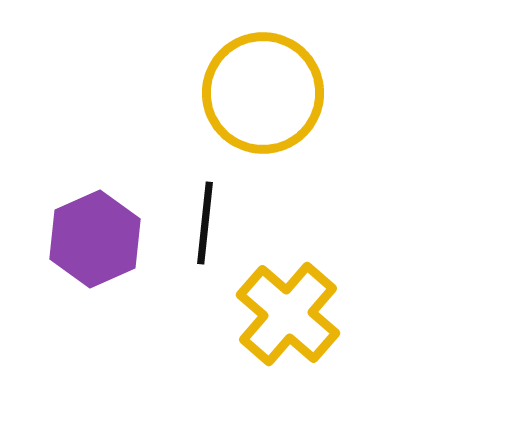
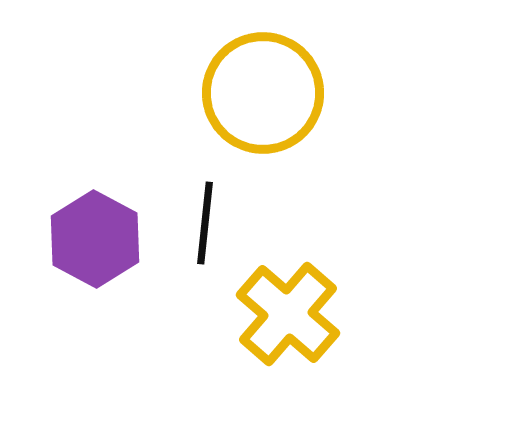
purple hexagon: rotated 8 degrees counterclockwise
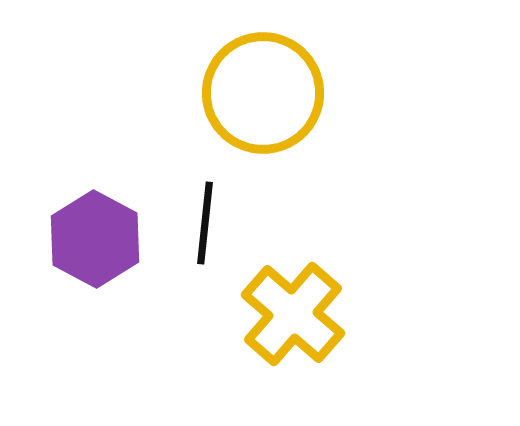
yellow cross: moved 5 px right
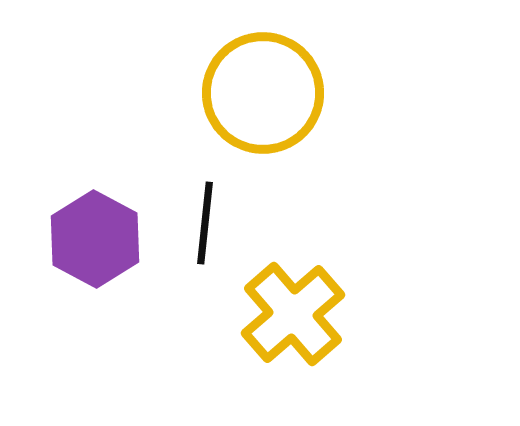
yellow cross: rotated 8 degrees clockwise
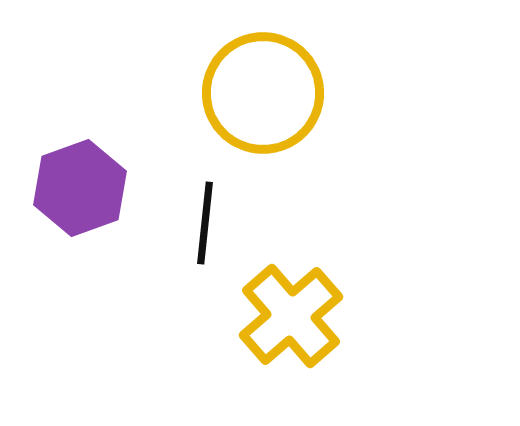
purple hexagon: moved 15 px left, 51 px up; rotated 12 degrees clockwise
yellow cross: moved 2 px left, 2 px down
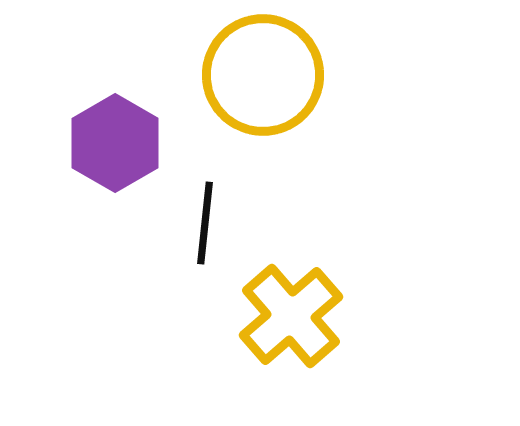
yellow circle: moved 18 px up
purple hexagon: moved 35 px right, 45 px up; rotated 10 degrees counterclockwise
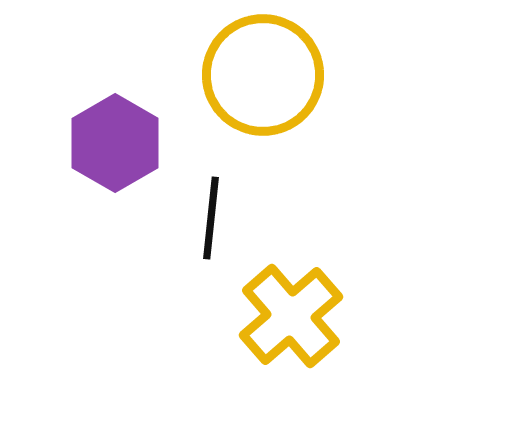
black line: moved 6 px right, 5 px up
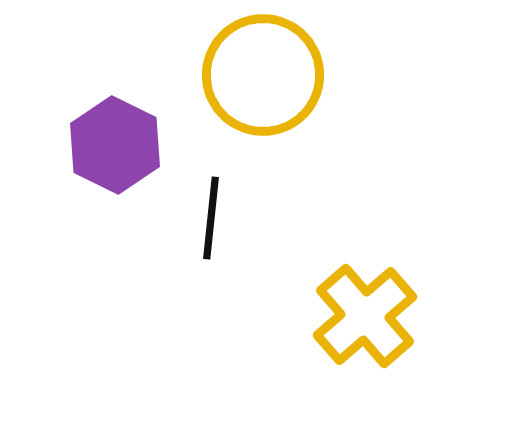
purple hexagon: moved 2 px down; rotated 4 degrees counterclockwise
yellow cross: moved 74 px right
